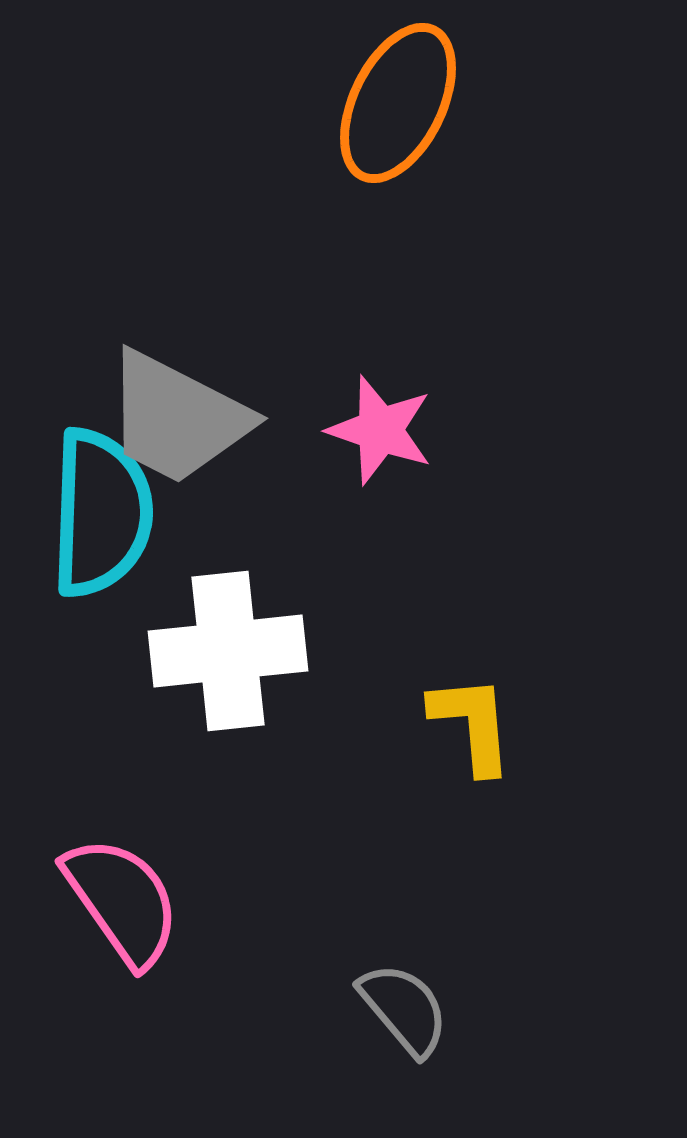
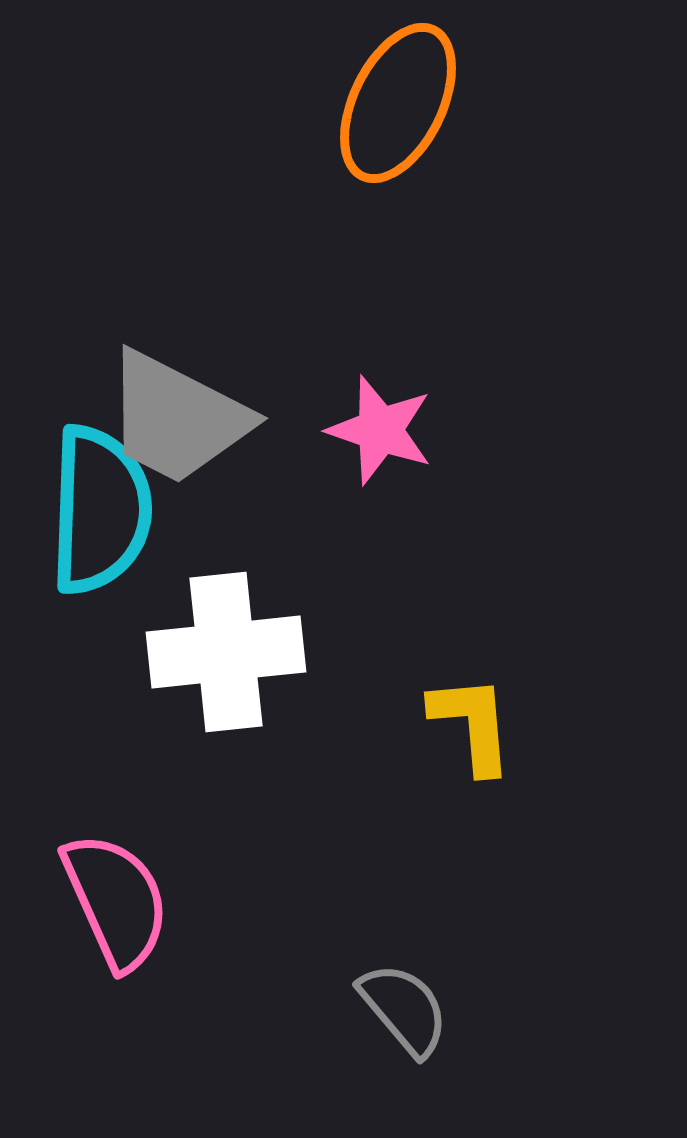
cyan semicircle: moved 1 px left, 3 px up
white cross: moved 2 px left, 1 px down
pink semicircle: moved 6 px left; rotated 11 degrees clockwise
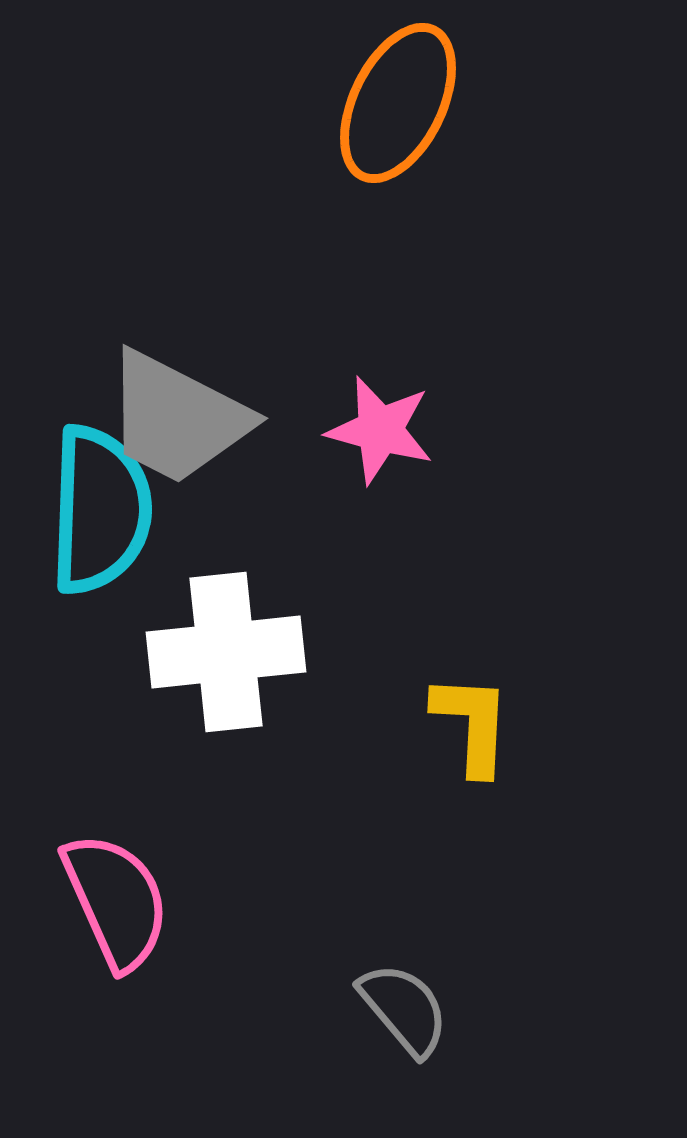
pink star: rotated 4 degrees counterclockwise
yellow L-shape: rotated 8 degrees clockwise
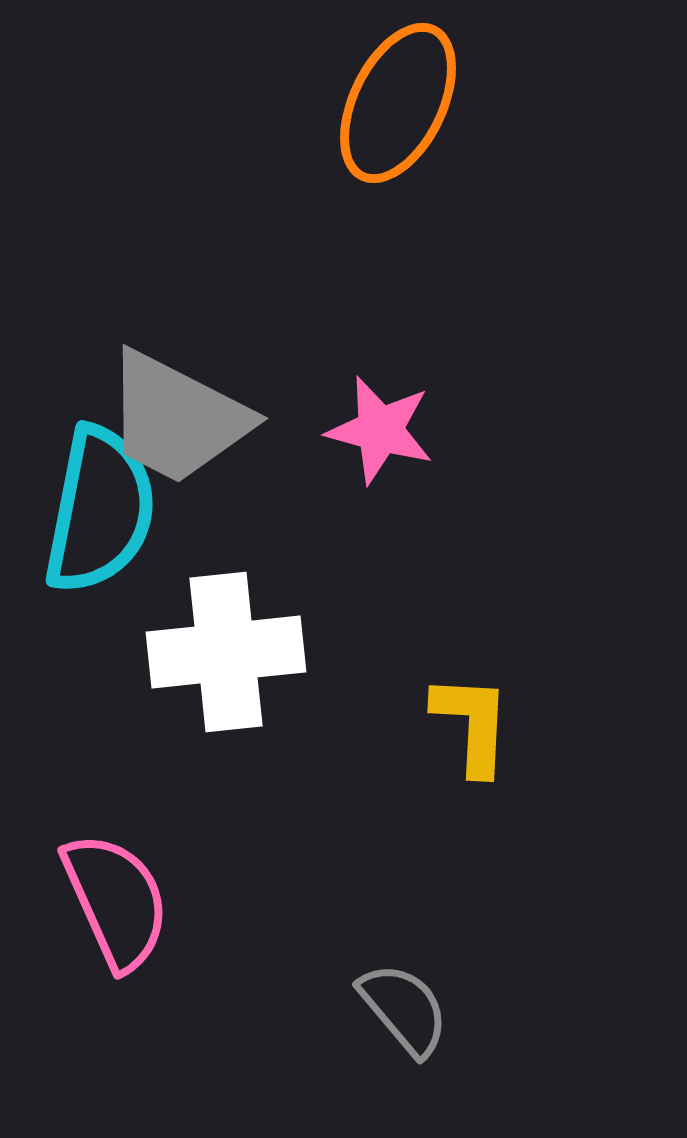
cyan semicircle: rotated 9 degrees clockwise
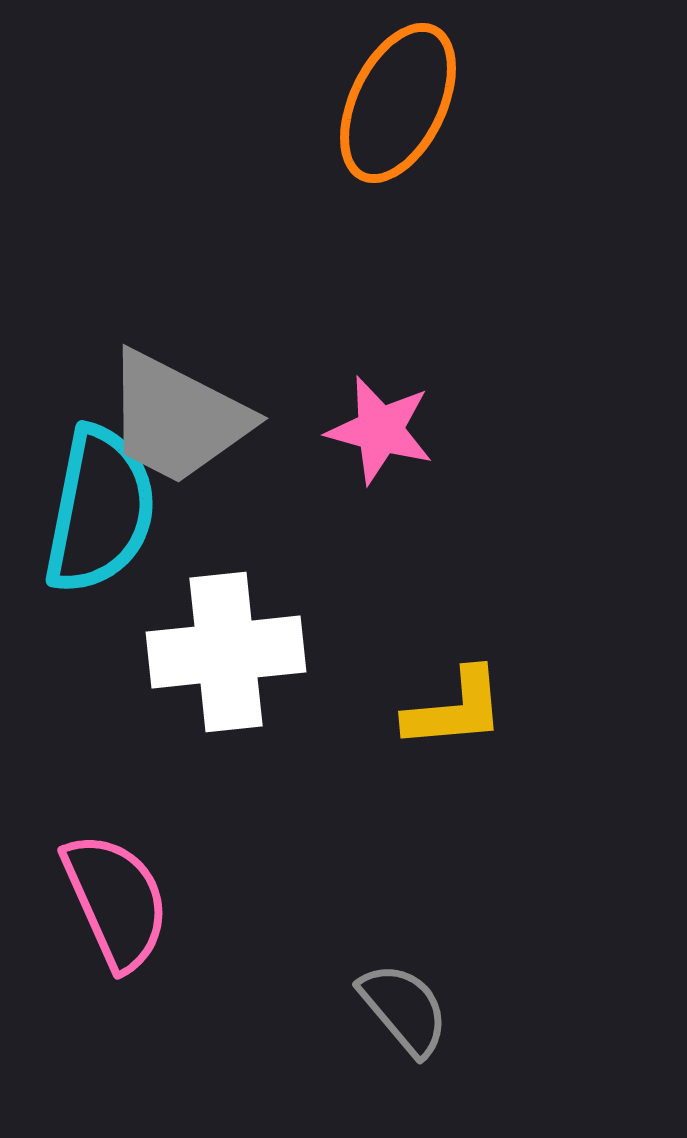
yellow L-shape: moved 17 px left, 15 px up; rotated 82 degrees clockwise
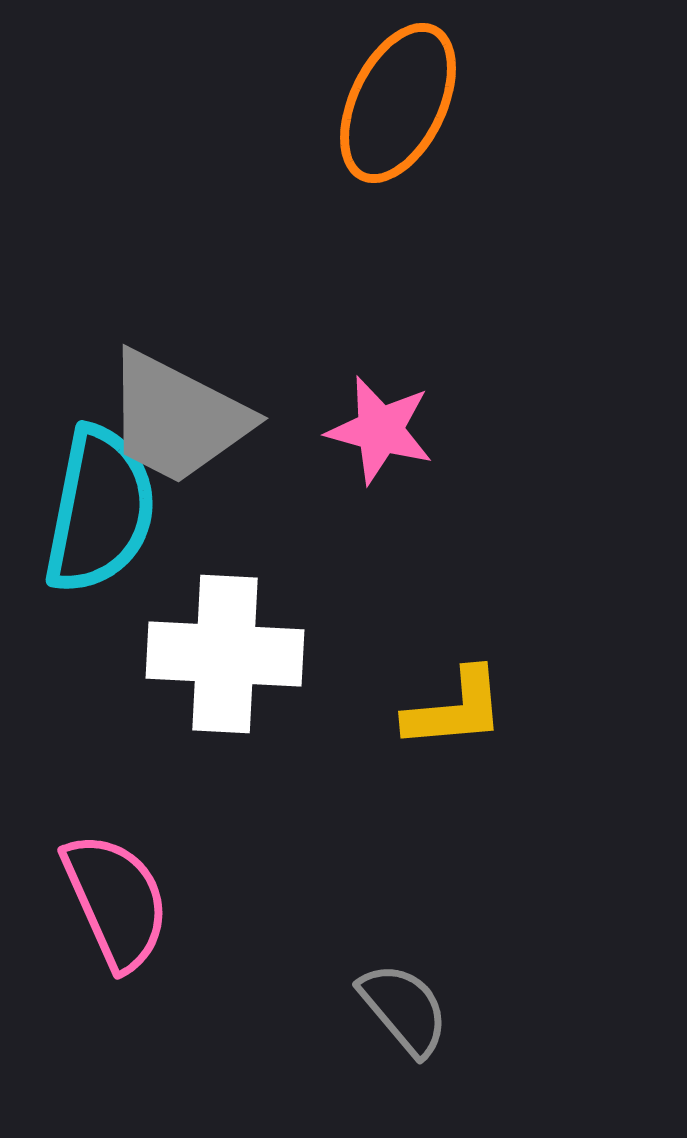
white cross: moved 1 px left, 2 px down; rotated 9 degrees clockwise
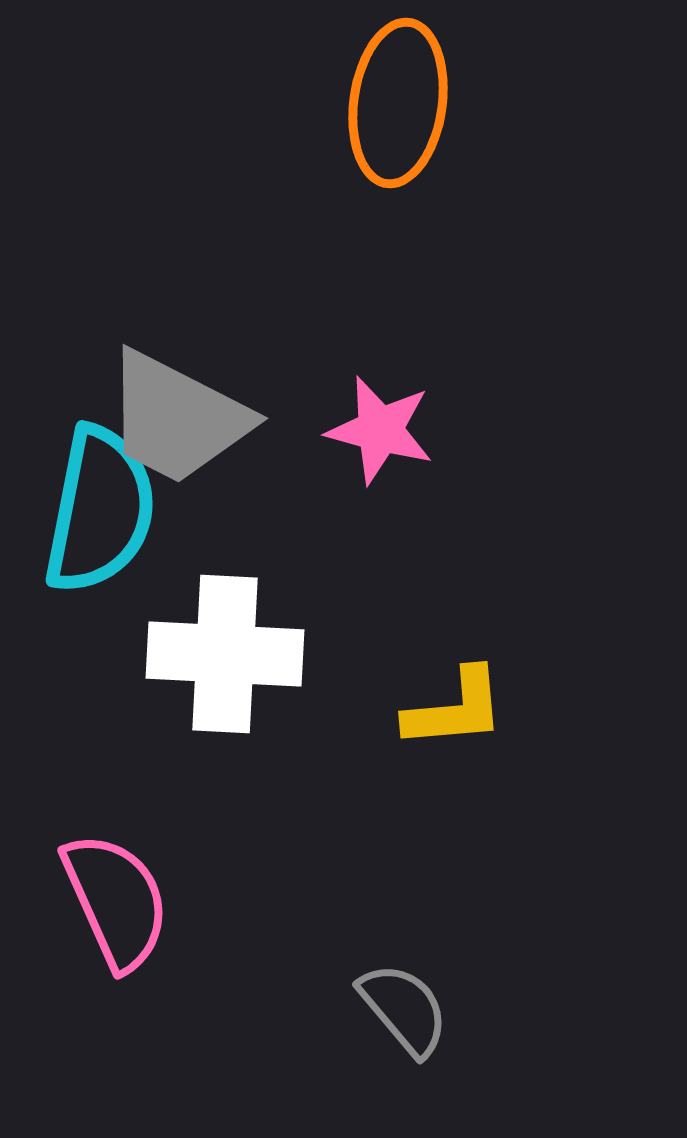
orange ellipse: rotated 18 degrees counterclockwise
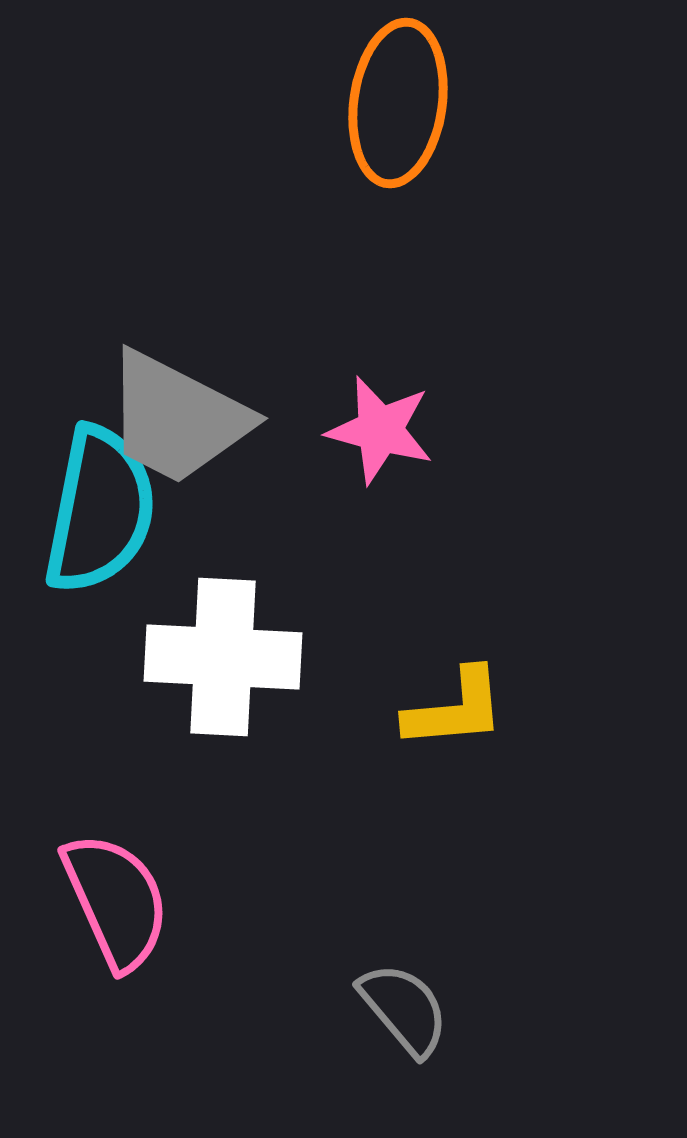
white cross: moved 2 px left, 3 px down
